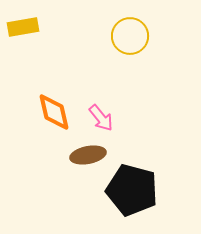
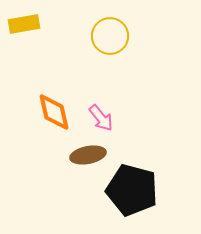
yellow rectangle: moved 1 px right, 3 px up
yellow circle: moved 20 px left
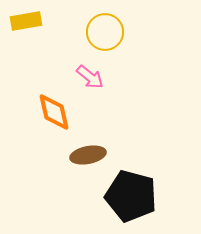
yellow rectangle: moved 2 px right, 3 px up
yellow circle: moved 5 px left, 4 px up
pink arrow: moved 11 px left, 41 px up; rotated 12 degrees counterclockwise
black pentagon: moved 1 px left, 6 px down
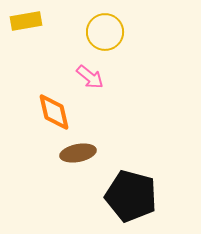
brown ellipse: moved 10 px left, 2 px up
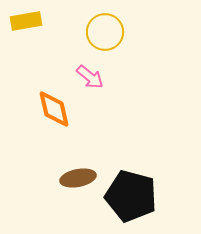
orange diamond: moved 3 px up
brown ellipse: moved 25 px down
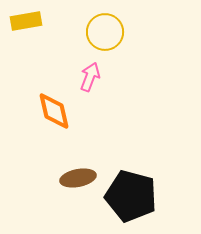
pink arrow: rotated 108 degrees counterclockwise
orange diamond: moved 2 px down
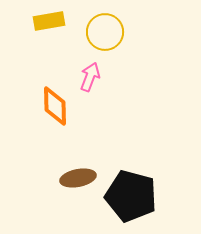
yellow rectangle: moved 23 px right
orange diamond: moved 1 px right, 5 px up; rotated 12 degrees clockwise
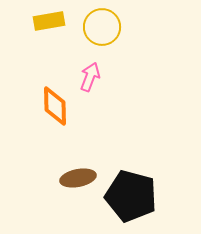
yellow circle: moved 3 px left, 5 px up
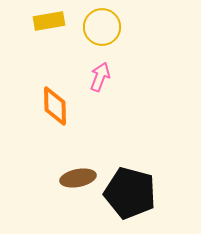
pink arrow: moved 10 px right
black pentagon: moved 1 px left, 3 px up
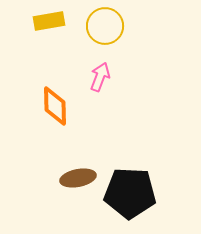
yellow circle: moved 3 px right, 1 px up
black pentagon: rotated 12 degrees counterclockwise
